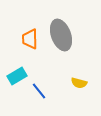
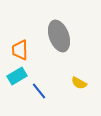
gray ellipse: moved 2 px left, 1 px down
orange trapezoid: moved 10 px left, 11 px down
yellow semicircle: rotated 14 degrees clockwise
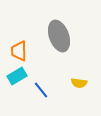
orange trapezoid: moved 1 px left, 1 px down
yellow semicircle: rotated 21 degrees counterclockwise
blue line: moved 2 px right, 1 px up
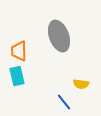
cyan rectangle: rotated 72 degrees counterclockwise
yellow semicircle: moved 2 px right, 1 px down
blue line: moved 23 px right, 12 px down
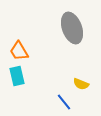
gray ellipse: moved 13 px right, 8 px up
orange trapezoid: rotated 30 degrees counterclockwise
yellow semicircle: rotated 14 degrees clockwise
